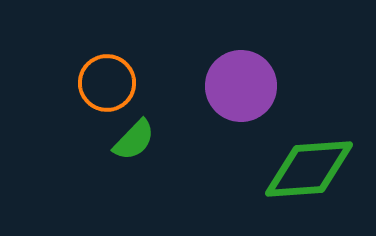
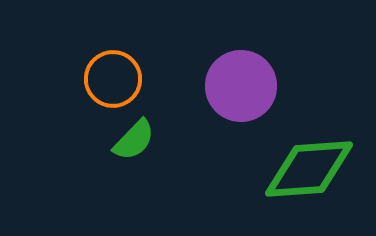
orange circle: moved 6 px right, 4 px up
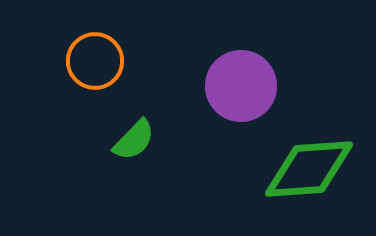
orange circle: moved 18 px left, 18 px up
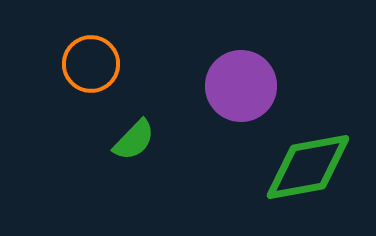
orange circle: moved 4 px left, 3 px down
green diamond: moved 1 px left, 2 px up; rotated 6 degrees counterclockwise
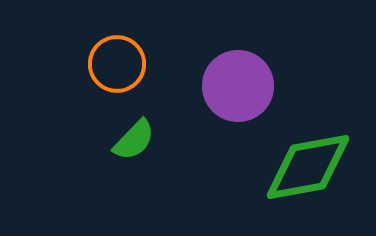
orange circle: moved 26 px right
purple circle: moved 3 px left
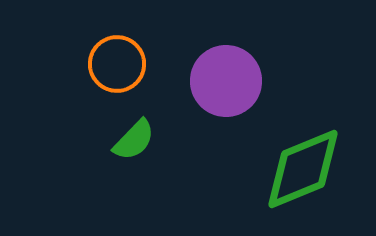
purple circle: moved 12 px left, 5 px up
green diamond: moved 5 px left, 2 px down; rotated 12 degrees counterclockwise
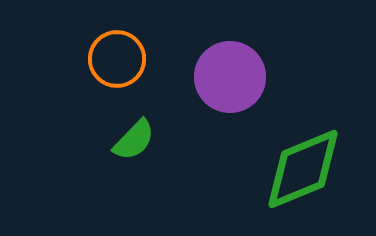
orange circle: moved 5 px up
purple circle: moved 4 px right, 4 px up
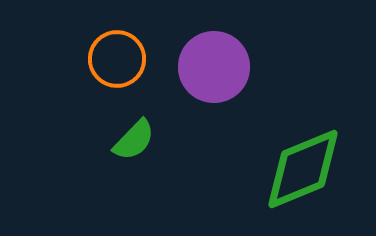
purple circle: moved 16 px left, 10 px up
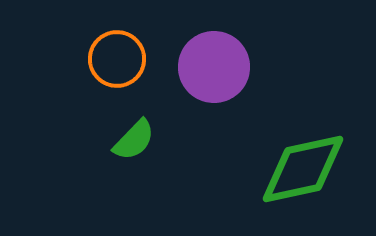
green diamond: rotated 10 degrees clockwise
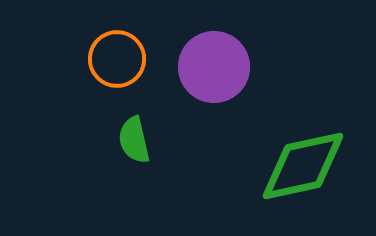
green semicircle: rotated 123 degrees clockwise
green diamond: moved 3 px up
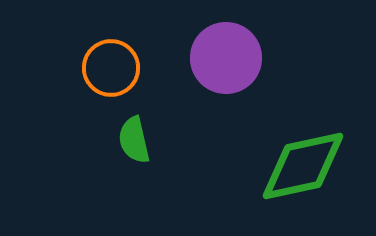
orange circle: moved 6 px left, 9 px down
purple circle: moved 12 px right, 9 px up
